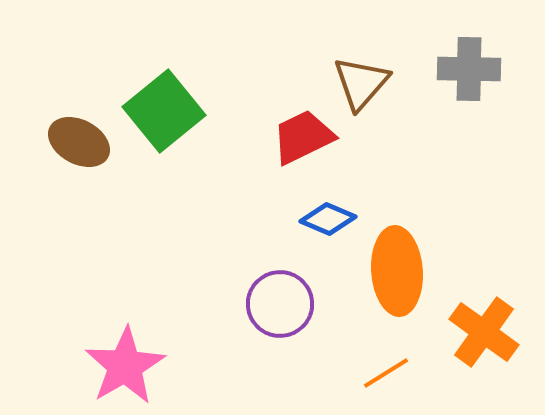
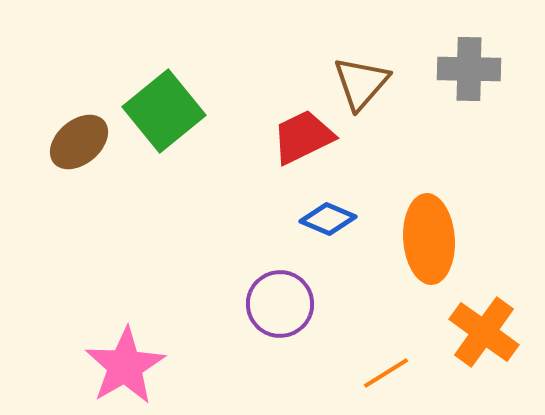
brown ellipse: rotated 68 degrees counterclockwise
orange ellipse: moved 32 px right, 32 px up
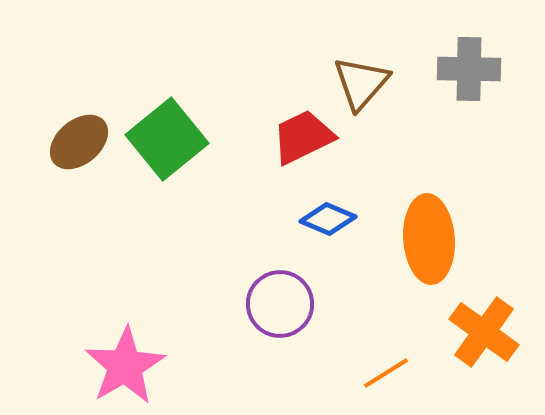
green square: moved 3 px right, 28 px down
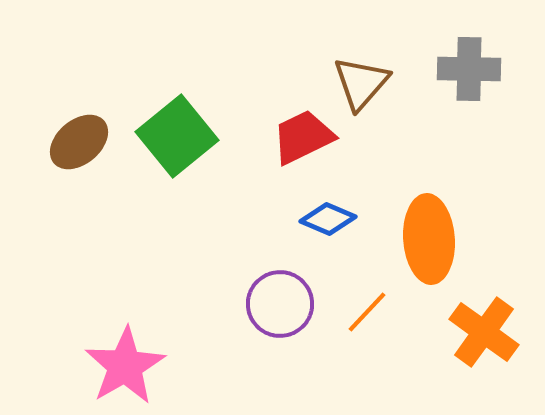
green square: moved 10 px right, 3 px up
orange line: moved 19 px left, 61 px up; rotated 15 degrees counterclockwise
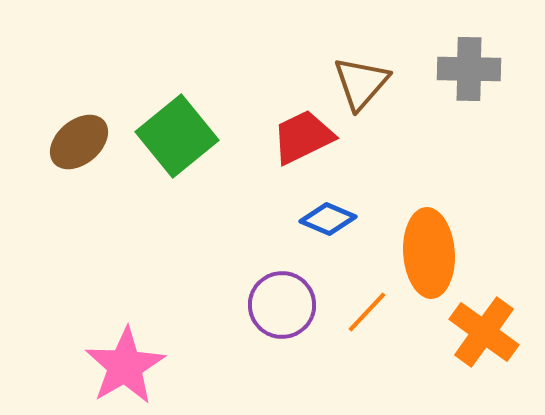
orange ellipse: moved 14 px down
purple circle: moved 2 px right, 1 px down
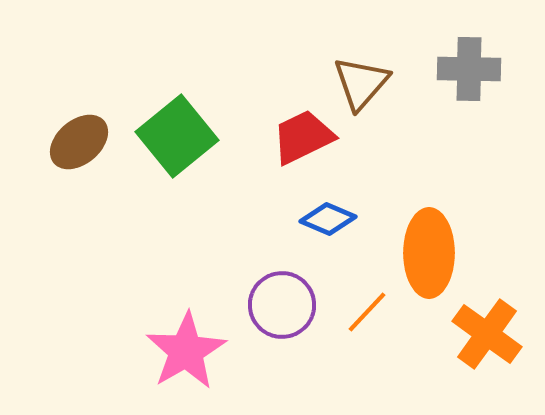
orange ellipse: rotated 4 degrees clockwise
orange cross: moved 3 px right, 2 px down
pink star: moved 61 px right, 15 px up
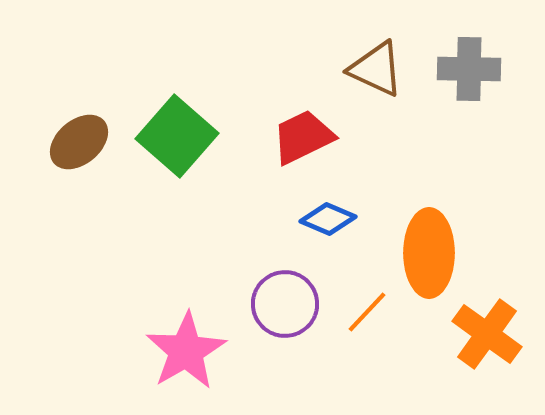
brown triangle: moved 15 px right, 14 px up; rotated 46 degrees counterclockwise
green square: rotated 10 degrees counterclockwise
purple circle: moved 3 px right, 1 px up
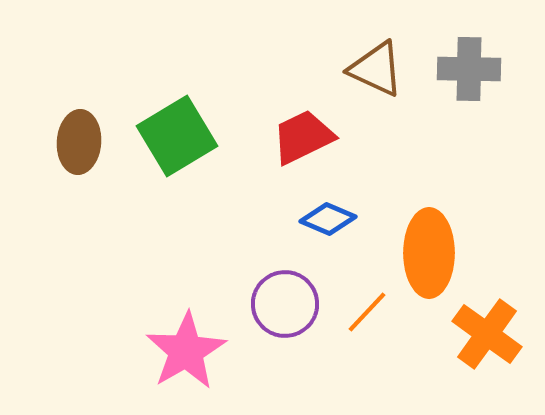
green square: rotated 18 degrees clockwise
brown ellipse: rotated 46 degrees counterclockwise
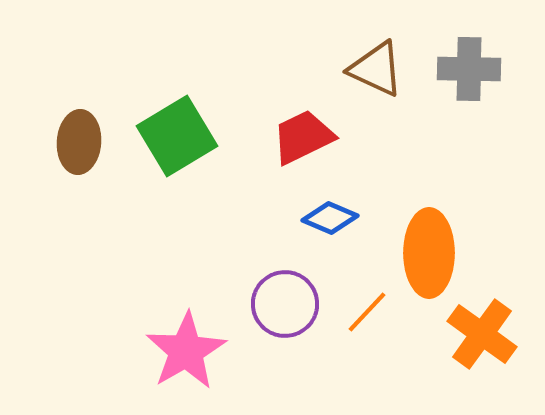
blue diamond: moved 2 px right, 1 px up
orange cross: moved 5 px left
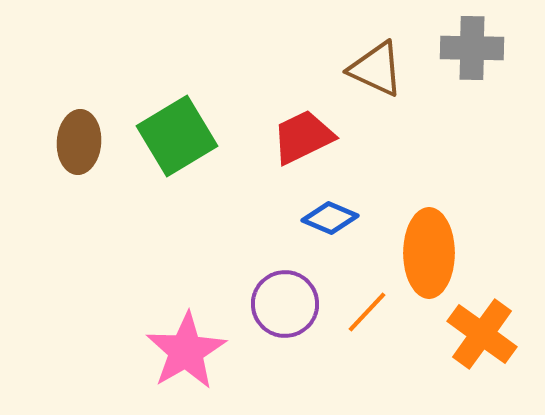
gray cross: moved 3 px right, 21 px up
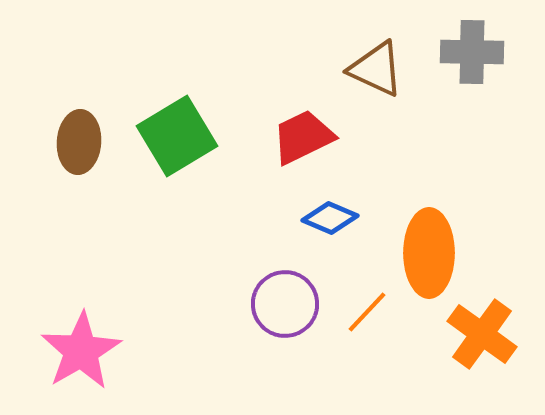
gray cross: moved 4 px down
pink star: moved 105 px left
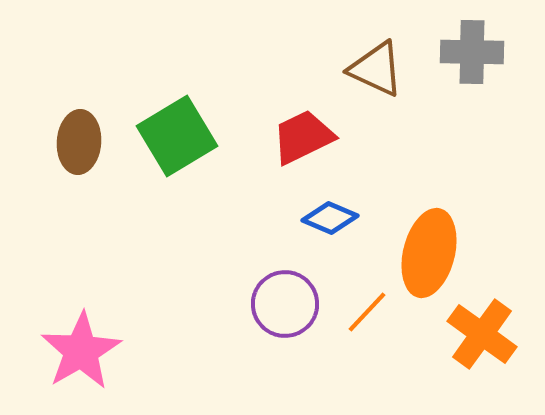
orange ellipse: rotated 14 degrees clockwise
